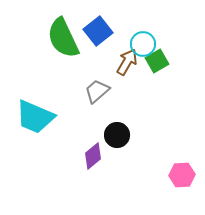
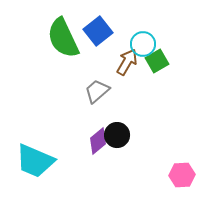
cyan trapezoid: moved 44 px down
purple diamond: moved 5 px right, 15 px up
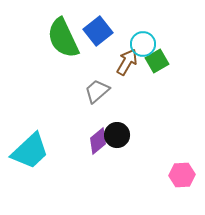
cyan trapezoid: moved 5 px left, 10 px up; rotated 66 degrees counterclockwise
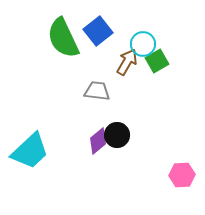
gray trapezoid: rotated 48 degrees clockwise
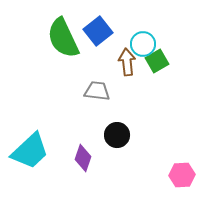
brown arrow: rotated 36 degrees counterclockwise
purple diamond: moved 15 px left, 17 px down; rotated 32 degrees counterclockwise
